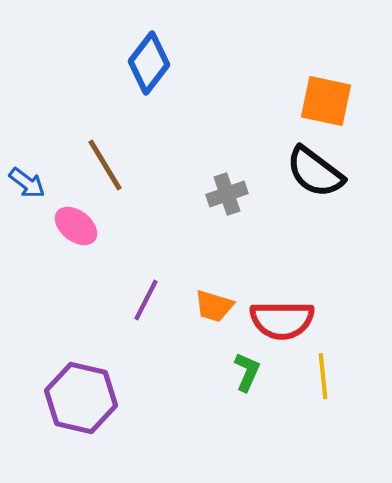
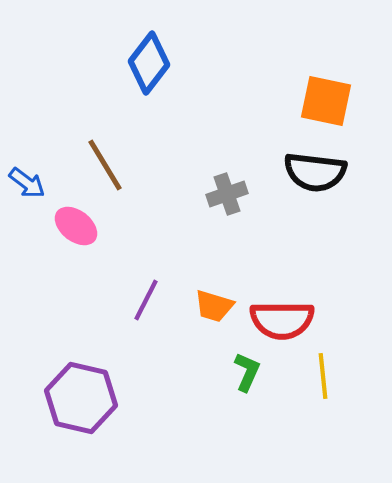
black semicircle: rotated 30 degrees counterclockwise
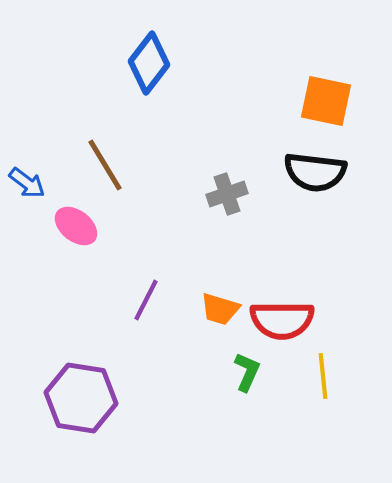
orange trapezoid: moved 6 px right, 3 px down
purple hexagon: rotated 4 degrees counterclockwise
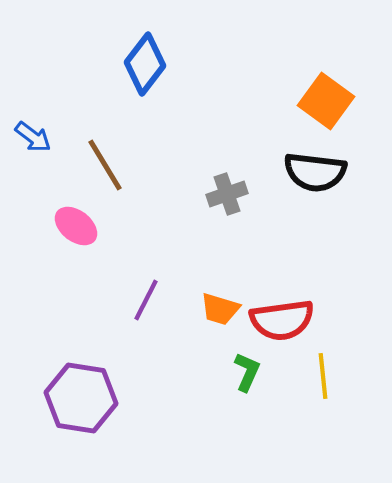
blue diamond: moved 4 px left, 1 px down
orange square: rotated 24 degrees clockwise
blue arrow: moved 6 px right, 46 px up
red semicircle: rotated 8 degrees counterclockwise
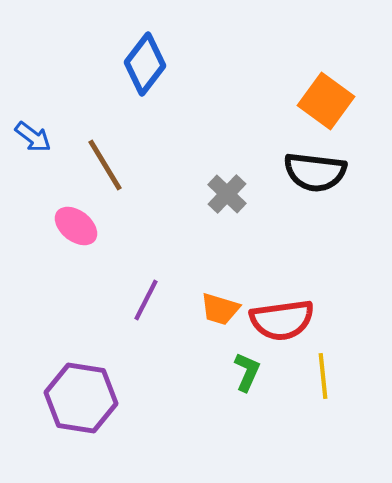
gray cross: rotated 27 degrees counterclockwise
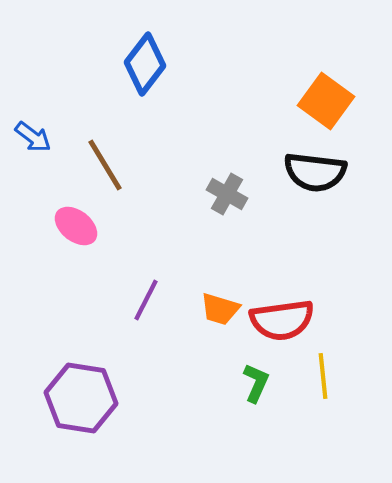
gray cross: rotated 15 degrees counterclockwise
green L-shape: moved 9 px right, 11 px down
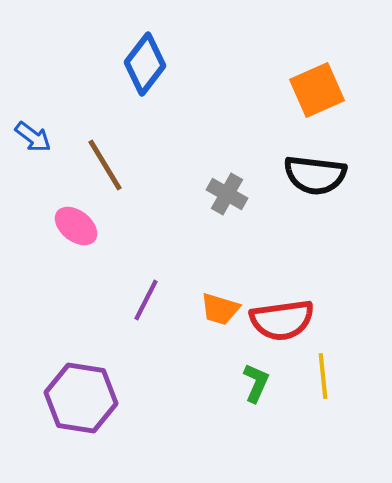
orange square: moved 9 px left, 11 px up; rotated 30 degrees clockwise
black semicircle: moved 3 px down
